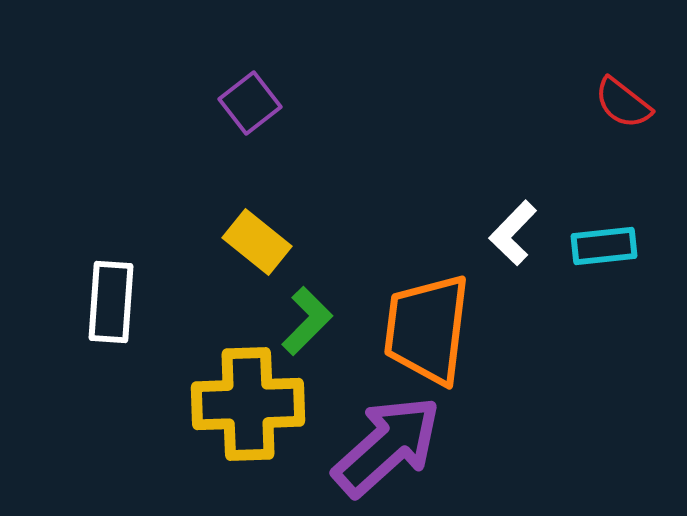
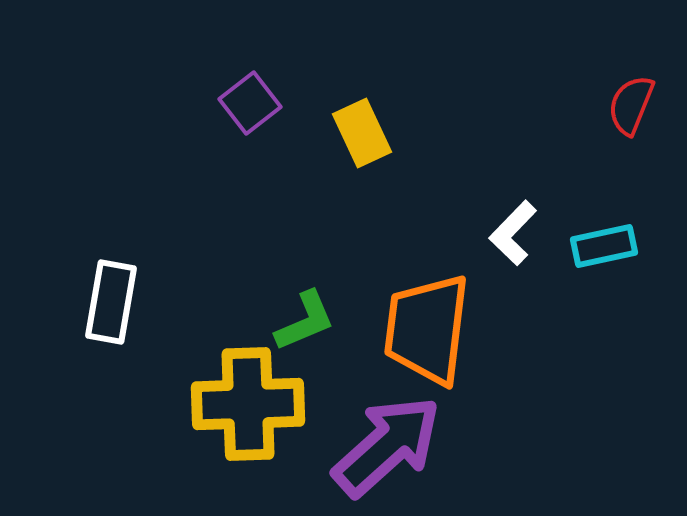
red semicircle: moved 8 px right, 2 px down; rotated 74 degrees clockwise
yellow rectangle: moved 105 px right, 109 px up; rotated 26 degrees clockwise
cyan rectangle: rotated 6 degrees counterclockwise
white rectangle: rotated 6 degrees clockwise
green L-shape: moved 2 px left; rotated 22 degrees clockwise
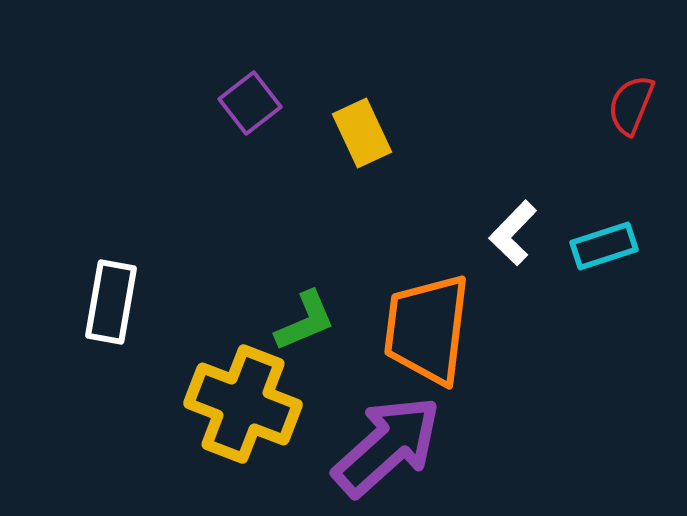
cyan rectangle: rotated 6 degrees counterclockwise
yellow cross: moved 5 px left; rotated 23 degrees clockwise
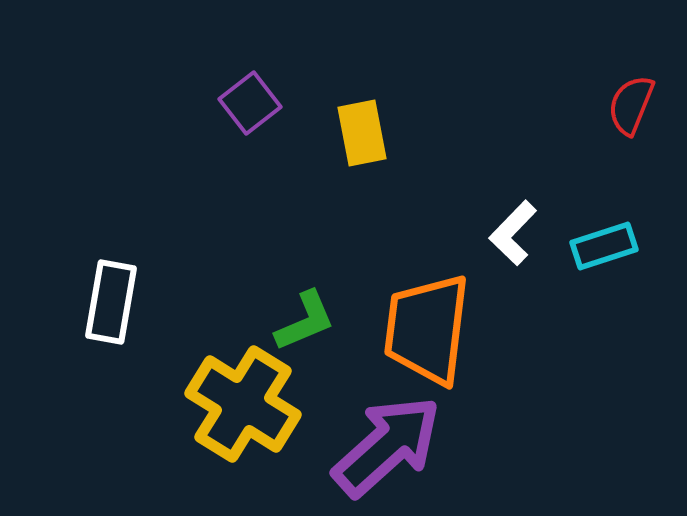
yellow rectangle: rotated 14 degrees clockwise
yellow cross: rotated 11 degrees clockwise
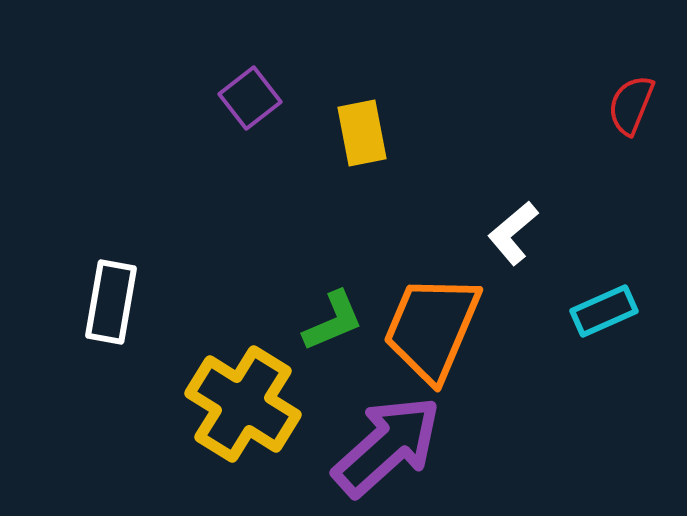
purple square: moved 5 px up
white L-shape: rotated 6 degrees clockwise
cyan rectangle: moved 65 px down; rotated 6 degrees counterclockwise
green L-shape: moved 28 px right
orange trapezoid: moved 5 px right, 1 px up; rotated 16 degrees clockwise
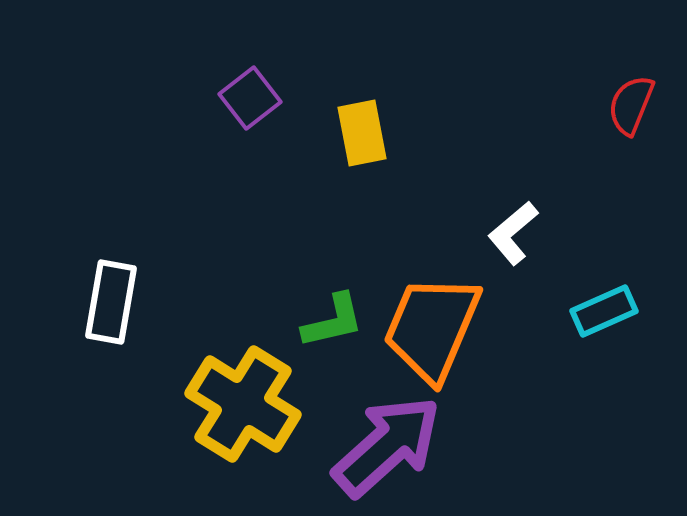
green L-shape: rotated 10 degrees clockwise
